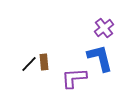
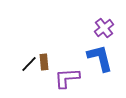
purple L-shape: moved 7 px left
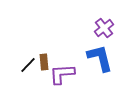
black line: moved 1 px left, 1 px down
purple L-shape: moved 5 px left, 4 px up
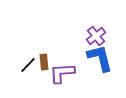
purple cross: moved 8 px left, 8 px down
purple L-shape: moved 1 px up
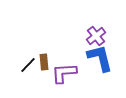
purple L-shape: moved 2 px right
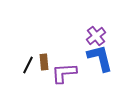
black line: rotated 18 degrees counterclockwise
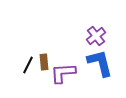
blue L-shape: moved 5 px down
purple L-shape: moved 1 px left
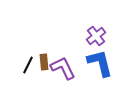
purple L-shape: moved 5 px up; rotated 68 degrees clockwise
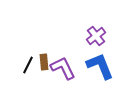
blue L-shape: moved 3 px down; rotated 8 degrees counterclockwise
